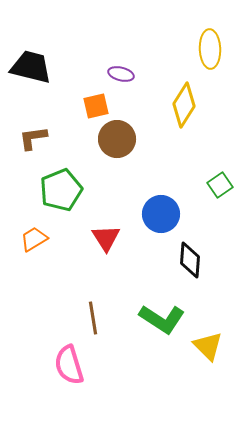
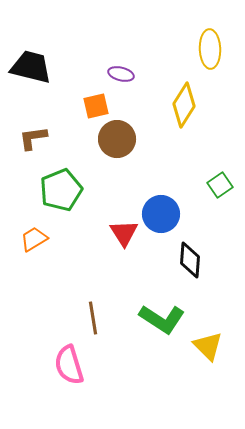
red triangle: moved 18 px right, 5 px up
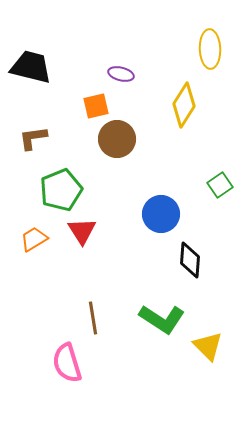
red triangle: moved 42 px left, 2 px up
pink semicircle: moved 2 px left, 2 px up
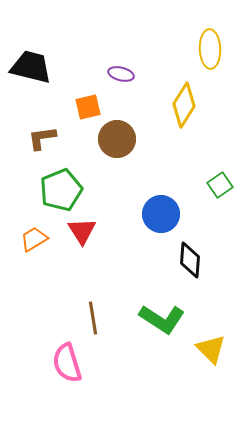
orange square: moved 8 px left, 1 px down
brown L-shape: moved 9 px right
yellow triangle: moved 3 px right, 3 px down
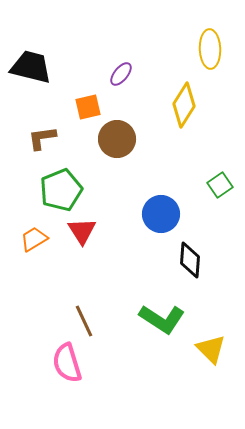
purple ellipse: rotated 65 degrees counterclockwise
brown line: moved 9 px left, 3 px down; rotated 16 degrees counterclockwise
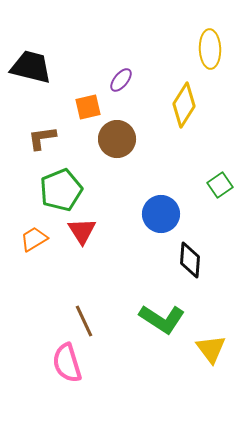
purple ellipse: moved 6 px down
yellow triangle: rotated 8 degrees clockwise
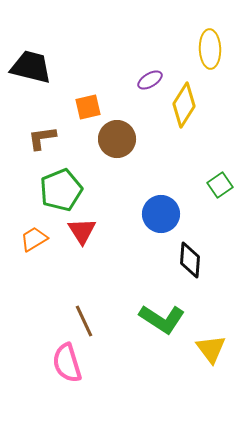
purple ellipse: moved 29 px right; rotated 20 degrees clockwise
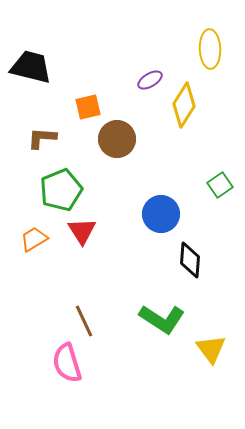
brown L-shape: rotated 12 degrees clockwise
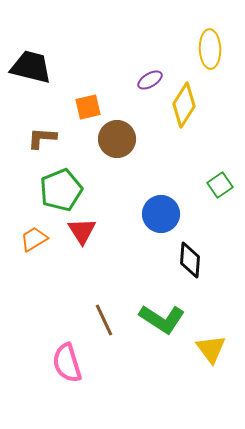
brown line: moved 20 px right, 1 px up
